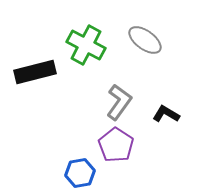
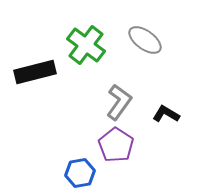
green cross: rotated 9 degrees clockwise
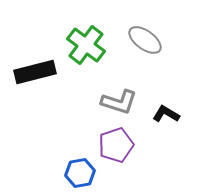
gray L-shape: rotated 72 degrees clockwise
purple pentagon: rotated 20 degrees clockwise
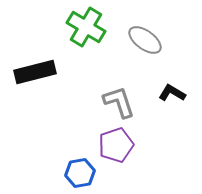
green cross: moved 18 px up; rotated 6 degrees counterclockwise
gray L-shape: rotated 126 degrees counterclockwise
black L-shape: moved 6 px right, 21 px up
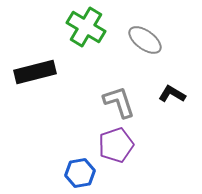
black L-shape: moved 1 px down
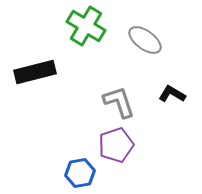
green cross: moved 1 px up
